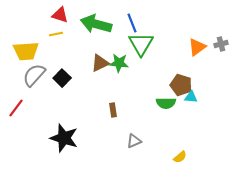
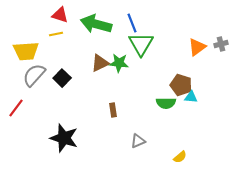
gray triangle: moved 4 px right
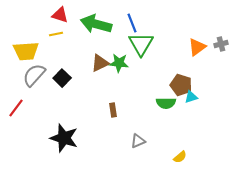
cyan triangle: rotated 24 degrees counterclockwise
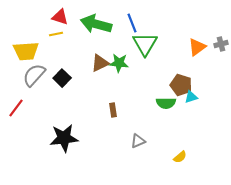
red triangle: moved 2 px down
green triangle: moved 4 px right
black star: rotated 24 degrees counterclockwise
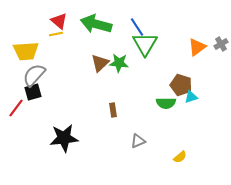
red triangle: moved 1 px left, 4 px down; rotated 24 degrees clockwise
blue line: moved 5 px right, 4 px down; rotated 12 degrees counterclockwise
gray cross: rotated 16 degrees counterclockwise
brown triangle: rotated 18 degrees counterclockwise
black square: moved 29 px left, 14 px down; rotated 30 degrees clockwise
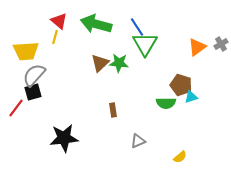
yellow line: moved 1 px left, 3 px down; rotated 64 degrees counterclockwise
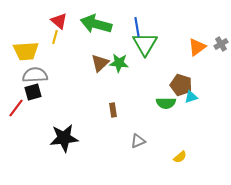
blue line: rotated 24 degrees clockwise
gray semicircle: moved 1 px right; rotated 45 degrees clockwise
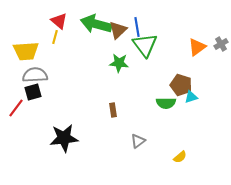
green triangle: moved 1 px down; rotated 8 degrees counterclockwise
brown triangle: moved 18 px right, 33 px up
gray triangle: rotated 14 degrees counterclockwise
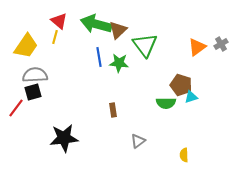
blue line: moved 38 px left, 30 px down
yellow trapezoid: moved 5 px up; rotated 52 degrees counterclockwise
yellow semicircle: moved 4 px right, 2 px up; rotated 128 degrees clockwise
